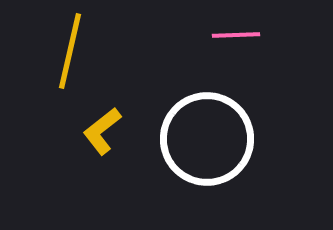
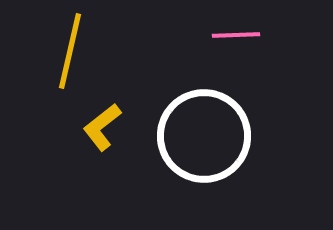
yellow L-shape: moved 4 px up
white circle: moved 3 px left, 3 px up
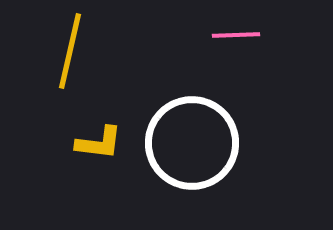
yellow L-shape: moved 3 px left, 16 px down; rotated 135 degrees counterclockwise
white circle: moved 12 px left, 7 px down
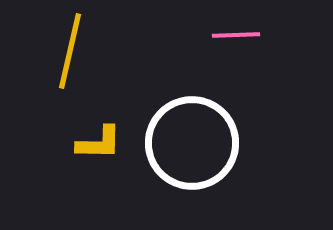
yellow L-shape: rotated 6 degrees counterclockwise
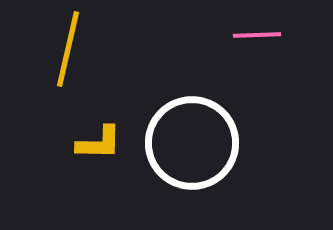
pink line: moved 21 px right
yellow line: moved 2 px left, 2 px up
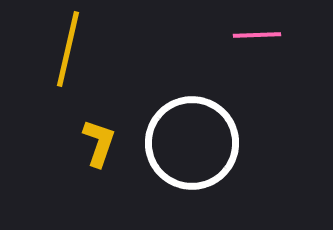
yellow L-shape: rotated 72 degrees counterclockwise
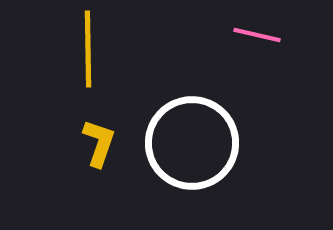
pink line: rotated 15 degrees clockwise
yellow line: moved 20 px right; rotated 14 degrees counterclockwise
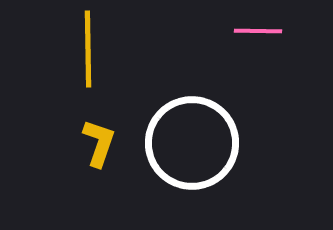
pink line: moved 1 px right, 4 px up; rotated 12 degrees counterclockwise
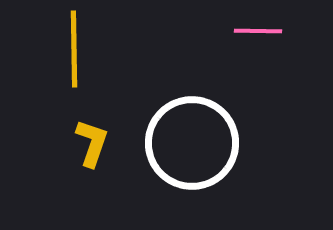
yellow line: moved 14 px left
yellow L-shape: moved 7 px left
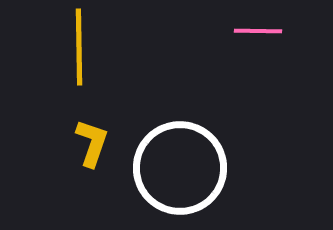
yellow line: moved 5 px right, 2 px up
white circle: moved 12 px left, 25 px down
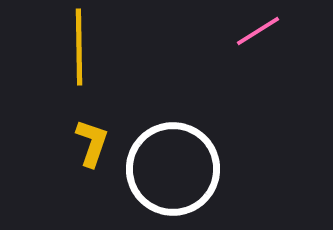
pink line: rotated 33 degrees counterclockwise
white circle: moved 7 px left, 1 px down
